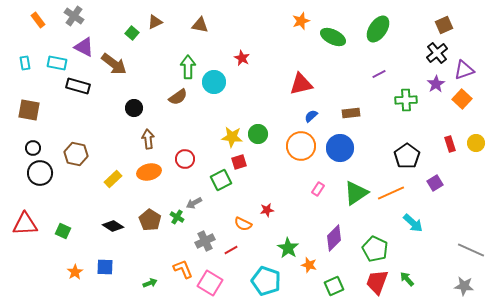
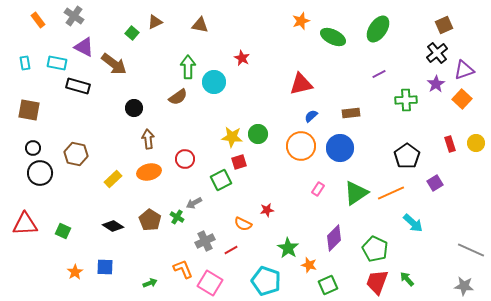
green square at (334, 286): moved 6 px left, 1 px up
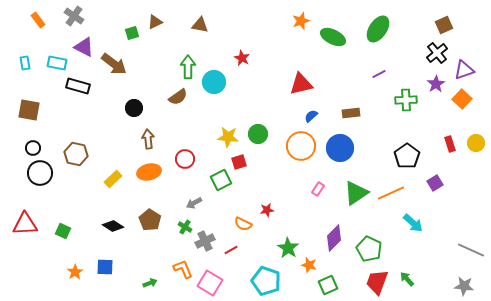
green square at (132, 33): rotated 32 degrees clockwise
yellow star at (232, 137): moved 4 px left
green cross at (177, 217): moved 8 px right, 10 px down
green pentagon at (375, 249): moved 6 px left
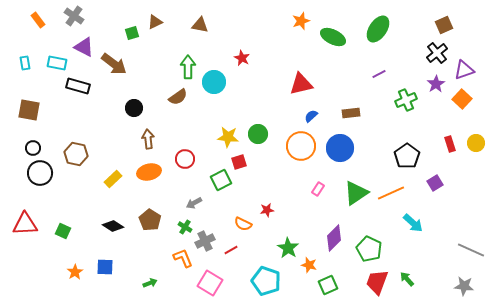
green cross at (406, 100): rotated 20 degrees counterclockwise
orange L-shape at (183, 269): moved 11 px up
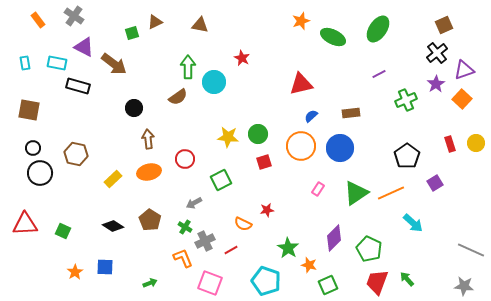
red square at (239, 162): moved 25 px right
pink square at (210, 283): rotated 10 degrees counterclockwise
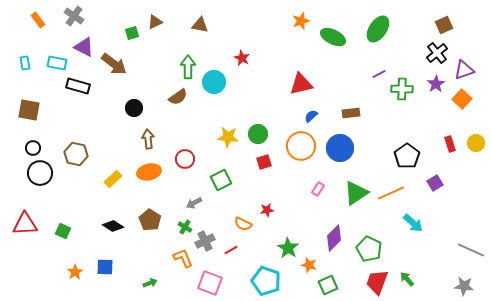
green cross at (406, 100): moved 4 px left, 11 px up; rotated 25 degrees clockwise
